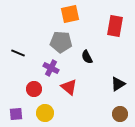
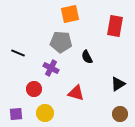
red triangle: moved 7 px right, 6 px down; rotated 24 degrees counterclockwise
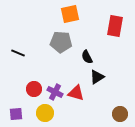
purple cross: moved 4 px right, 24 px down
black triangle: moved 21 px left, 7 px up
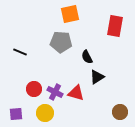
black line: moved 2 px right, 1 px up
brown circle: moved 2 px up
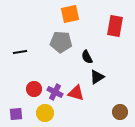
black line: rotated 32 degrees counterclockwise
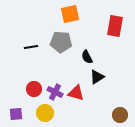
black line: moved 11 px right, 5 px up
brown circle: moved 3 px down
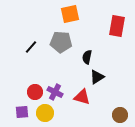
red rectangle: moved 2 px right
black line: rotated 40 degrees counterclockwise
black semicircle: rotated 40 degrees clockwise
red circle: moved 1 px right, 3 px down
red triangle: moved 6 px right, 4 px down
purple square: moved 6 px right, 2 px up
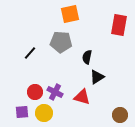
red rectangle: moved 2 px right, 1 px up
black line: moved 1 px left, 6 px down
yellow circle: moved 1 px left
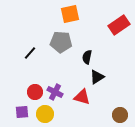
red rectangle: rotated 45 degrees clockwise
yellow circle: moved 1 px right, 1 px down
